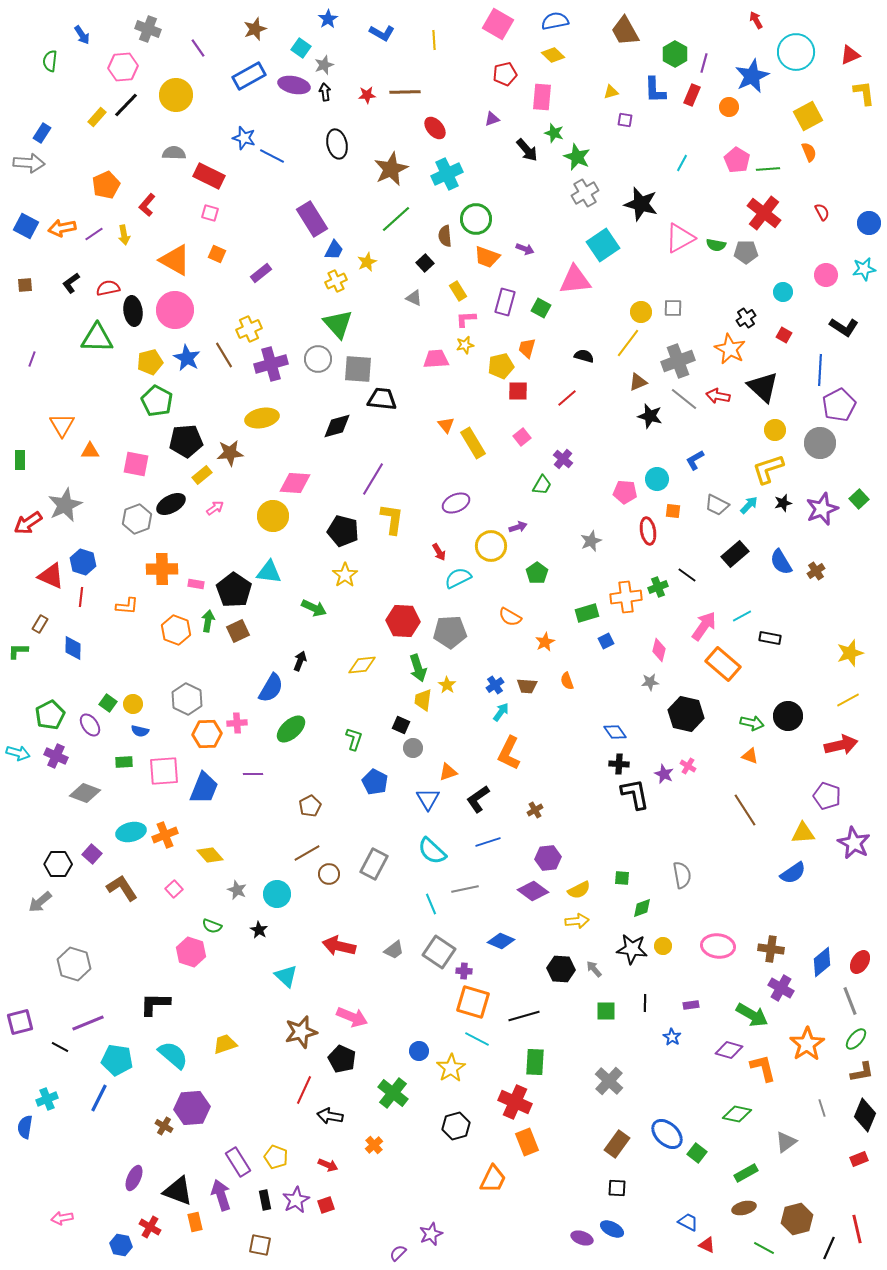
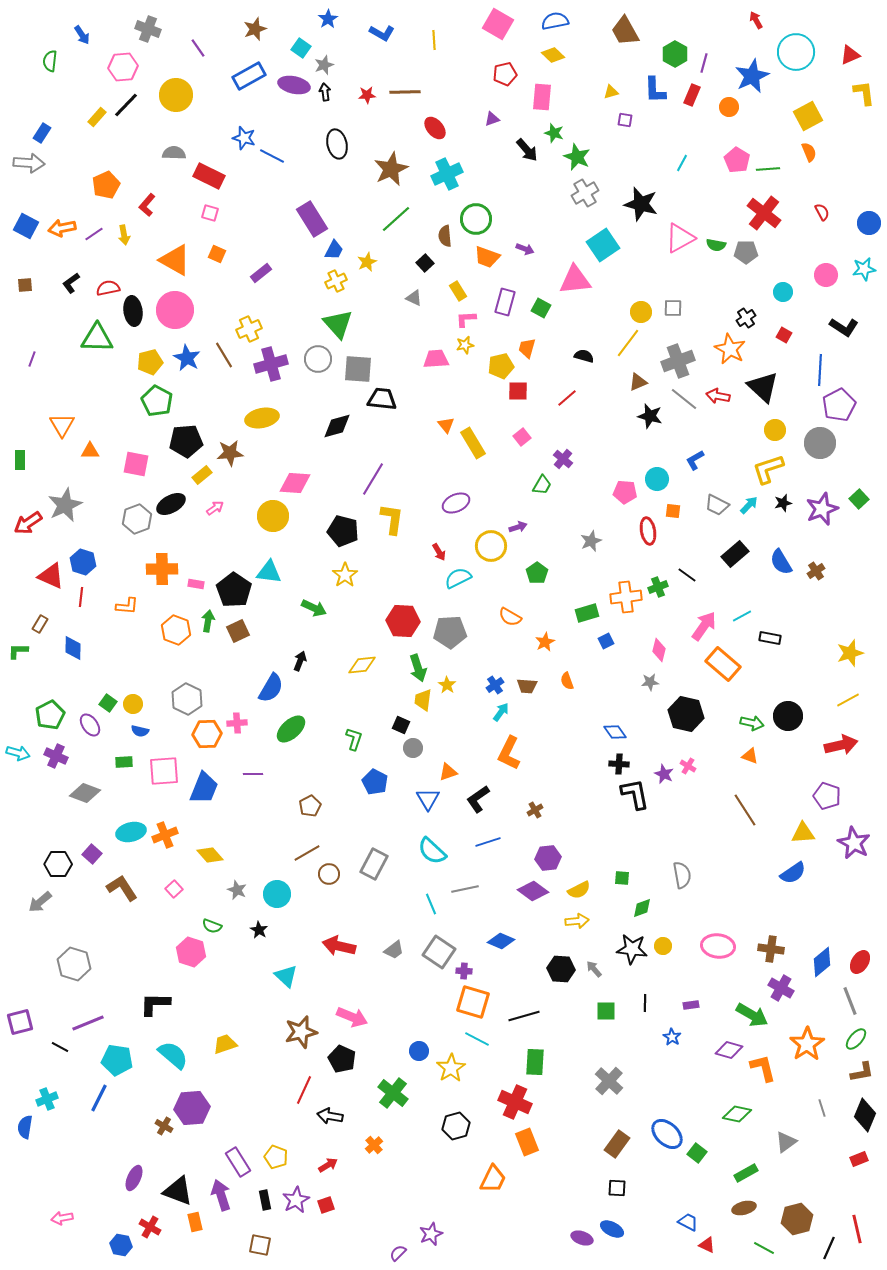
red arrow at (328, 1165): rotated 54 degrees counterclockwise
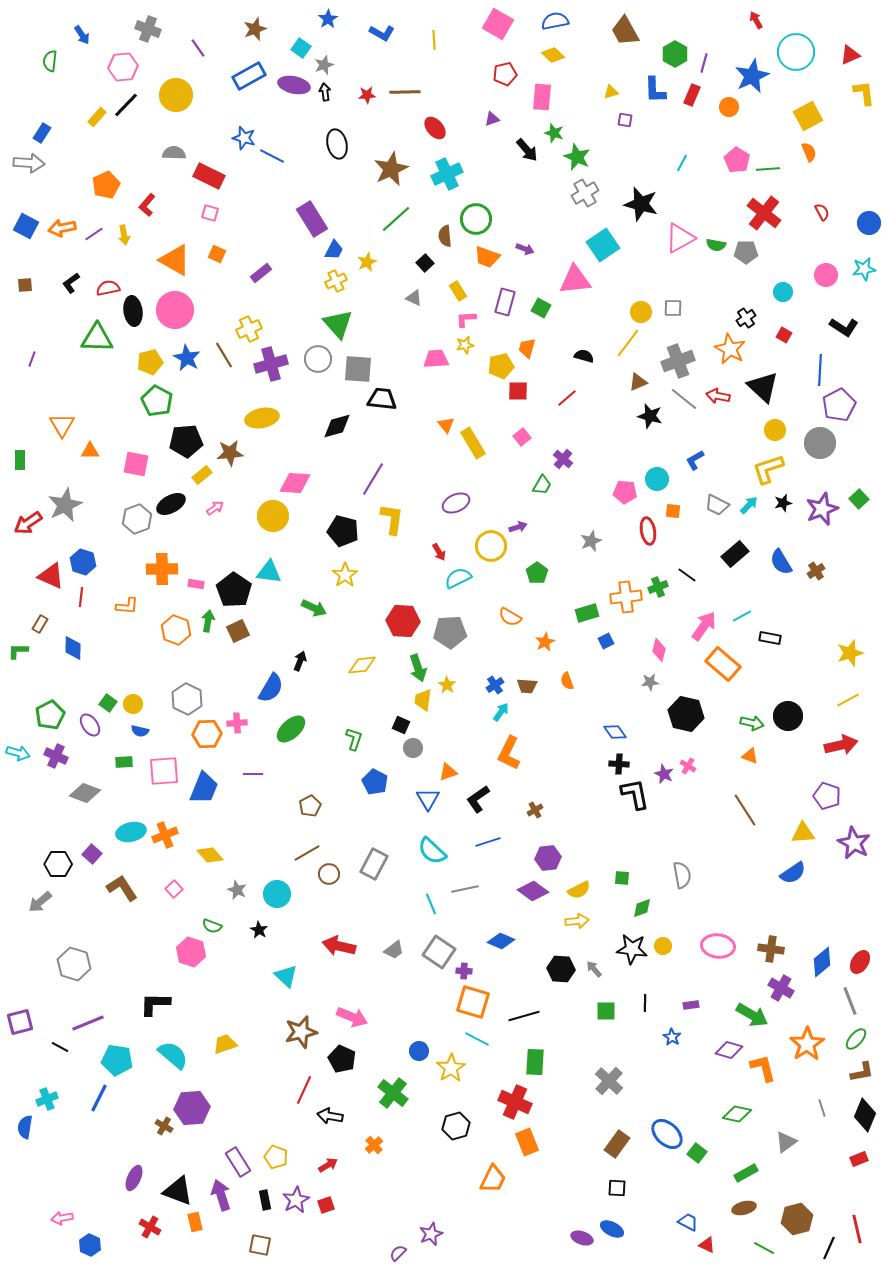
blue hexagon at (121, 1245): moved 31 px left; rotated 15 degrees clockwise
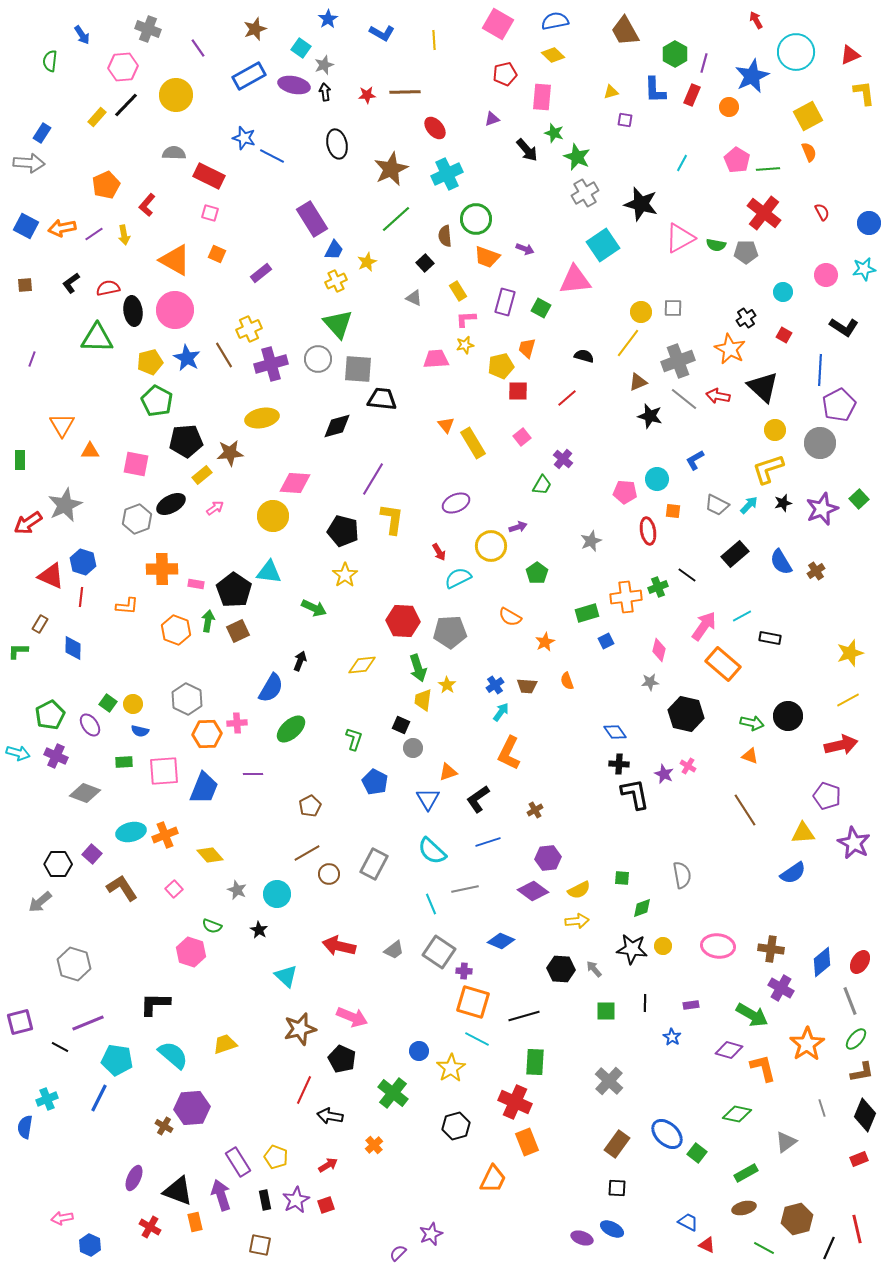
brown star at (301, 1032): moved 1 px left, 3 px up
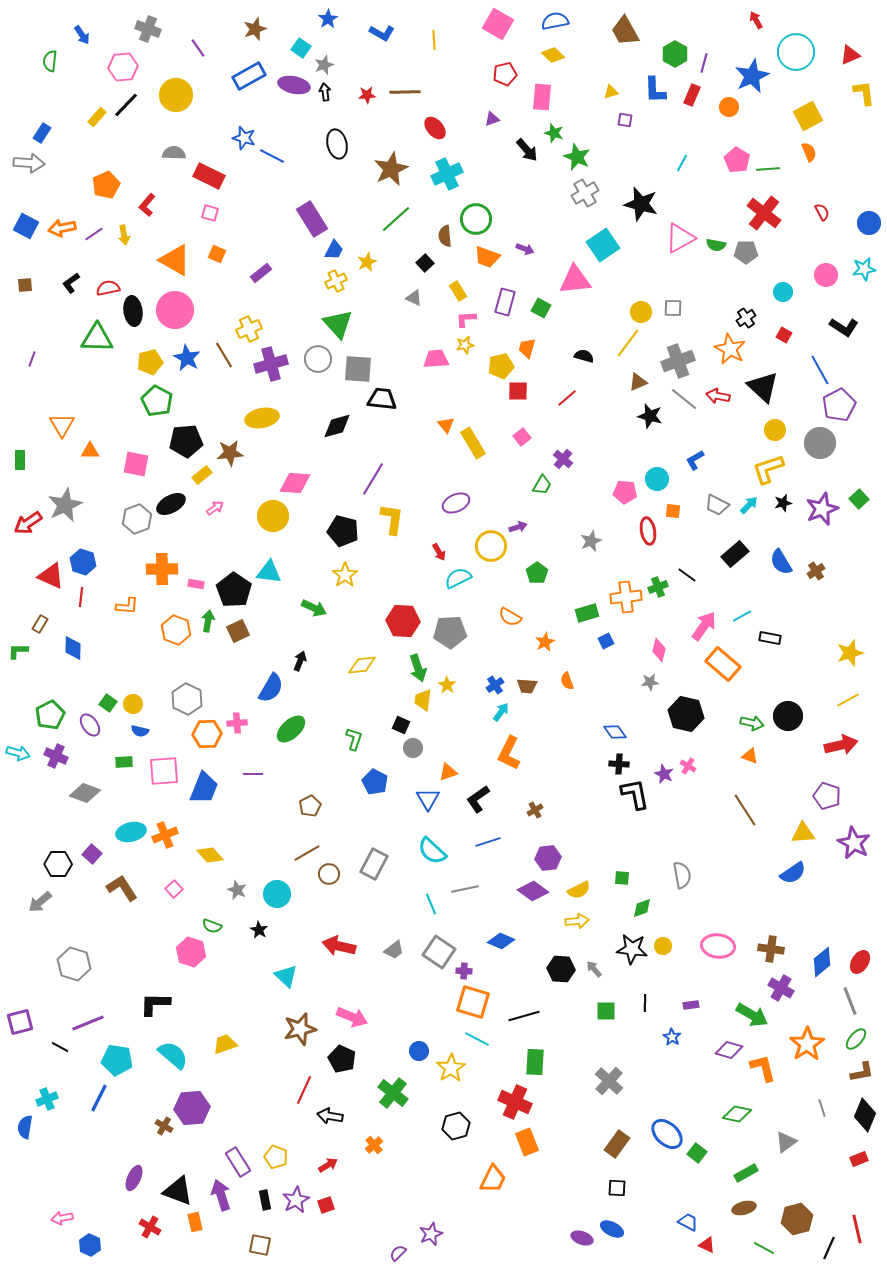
blue line at (820, 370): rotated 32 degrees counterclockwise
